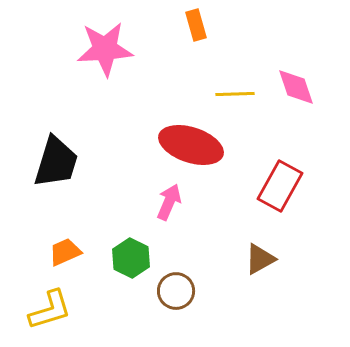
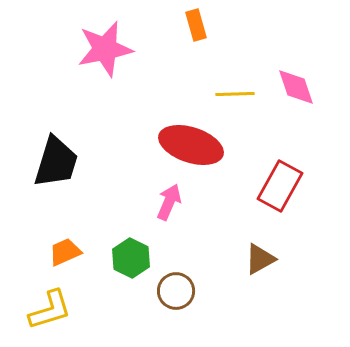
pink star: rotated 8 degrees counterclockwise
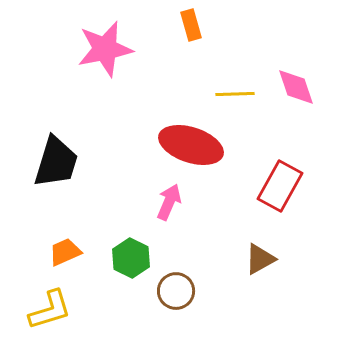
orange rectangle: moved 5 px left
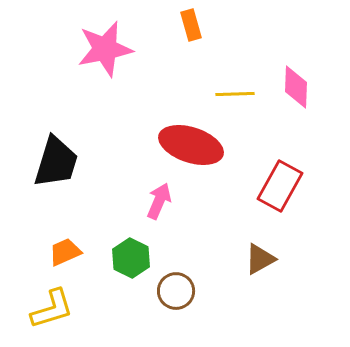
pink diamond: rotated 21 degrees clockwise
pink arrow: moved 10 px left, 1 px up
yellow L-shape: moved 2 px right, 1 px up
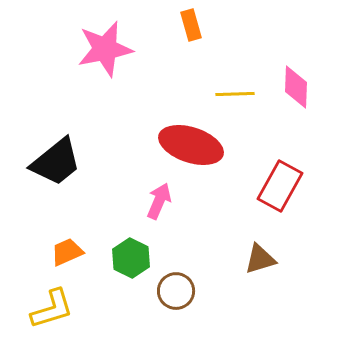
black trapezoid: rotated 34 degrees clockwise
orange trapezoid: moved 2 px right
brown triangle: rotated 12 degrees clockwise
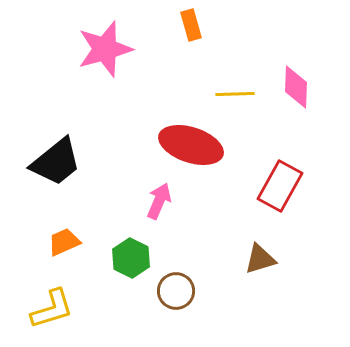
pink star: rotated 4 degrees counterclockwise
orange trapezoid: moved 3 px left, 10 px up
